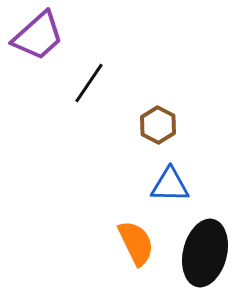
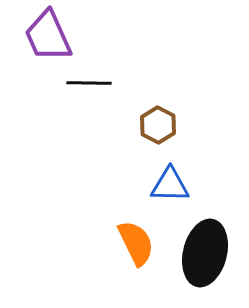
purple trapezoid: moved 10 px right; rotated 108 degrees clockwise
black line: rotated 57 degrees clockwise
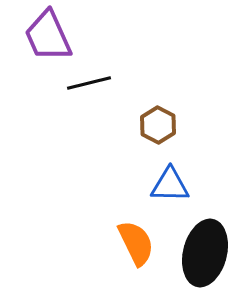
black line: rotated 15 degrees counterclockwise
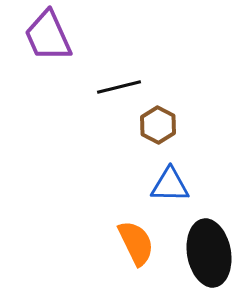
black line: moved 30 px right, 4 px down
black ellipse: moved 4 px right; rotated 24 degrees counterclockwise
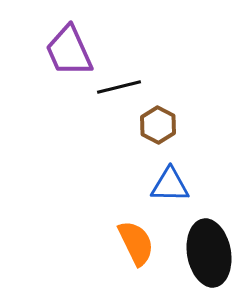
purple trapezoid: moved 21 px right, 15 px down
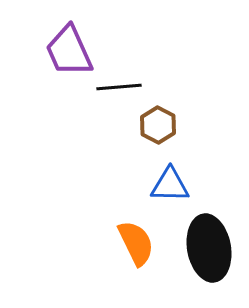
black line: rotated 9 degrees clockwise
black ellipse: moved 5 px up
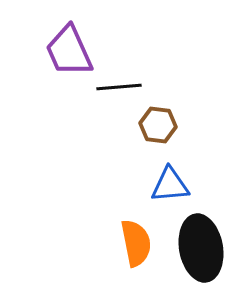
brown hexagon: rotated 21 degrees counterclockwise
blue triangle: rotated 6 degrees counterclockwise
orange semicircle: rotated 15 degrees clockwise
black ellipse: moved 8 px left
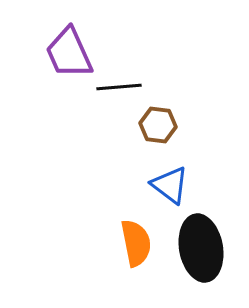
purple trapezoid: moved 2 px down
blue triangle: rotated 42 degrees clockwise
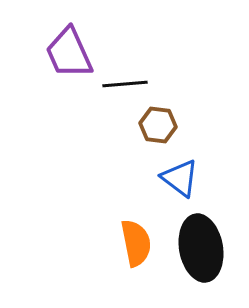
black line: moved 6 px right, 3 px up
blue triangle: moved 10 px right, 7 px up
